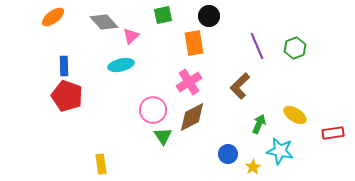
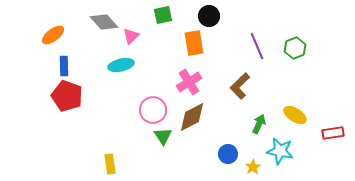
orange ellipse: moved 18 px down
yellow rectangle: moved 9 px right
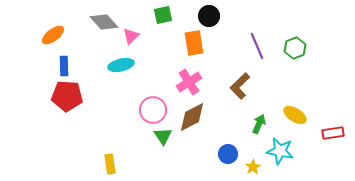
red pentagon: rotated 16 degrees counterclockwise
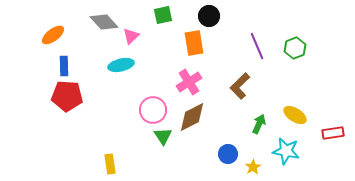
cyan star: moved 6 px right
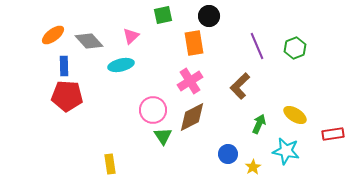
gray diamond: moved 15 px left, 19 px down
pink cross: moved 1 px right, 1 px up
red rectangle: moved 1 px down
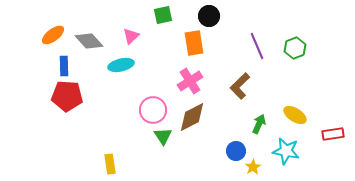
blue circle: moved 8 px right, 3 px up
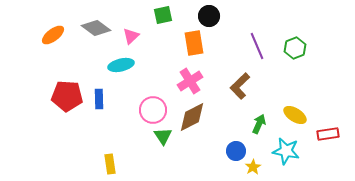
gray diamond: moved 7 px right, 13 px up; rotated 12 degrees counterclockwise
blue rectangle: moved 35 px right, 33 px down
red rectangle: moved 5 px left
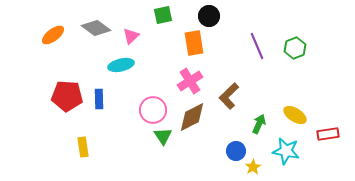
brown L-shape: moved 11 px left, 10 px down
yellow rectangle: moved 27 px left, 17 px up
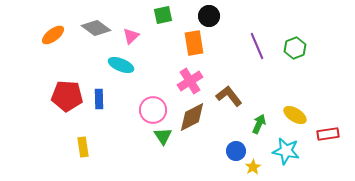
cyan ellipse: rotated 35 degrees clockwise
brown L-shape: rotated 96 degrees clockwise
